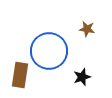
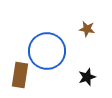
blue circle: moved 2 px left
black star: moved 5 px right
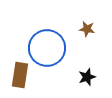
blue circle: moved 3 px up
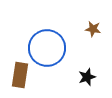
brown star: moved 6 px right
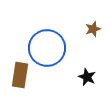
brown star: rotated 28 degrees counterclockwise
black star: rotated 30 degrees counterclockwise
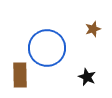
brown rectangle: rotated 10 degrees counterclockwise
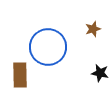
blue circle: moved 1 px right, 1 px up
black star: moved 13 px right, 4 px up; rotated 12 degrees counterclockwise
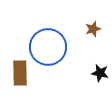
brown rectangle: moved 2 px up
